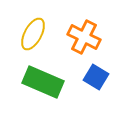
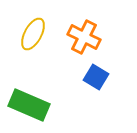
green rectangle: moved 14 px left, 23 px down
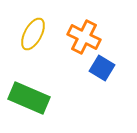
blue square: moved 6 px right, 9 px up
green rectangle: moved 7 px up
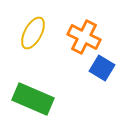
yellow ellipse: moved 1 px up
green rectangle: moved 4 px right, 1 px down
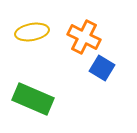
yellow ellipse: moved 1 px left, 1 px up; rotated 52 degrees clockwise
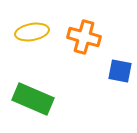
orange cross: rotated 12 degrees counterclockwise
blue square: moved 18 px right, 3 px down; rotated 20 degrees counterclockwise
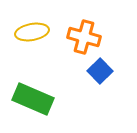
blue square: moved 20 px left; rotated 35 degrees clockwise
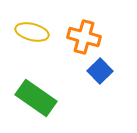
yellow ellipse: rotated 24 degrees clockwise
green rectangle: moved 3 px right, 1 px up; rotated 12 degrees clockwise
